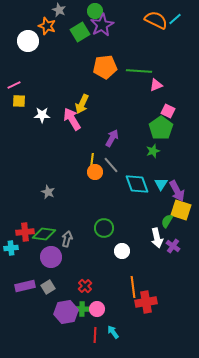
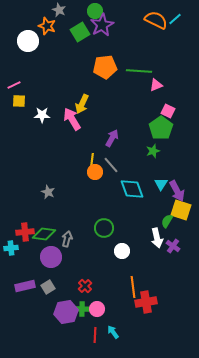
cyan diamond at (137, 184): moved 5 px left, 5 px down
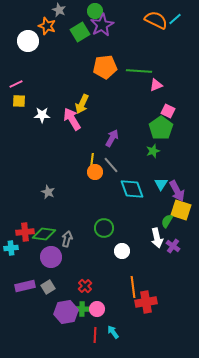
pink line at (14, 85): moved 2 px right, 1 px up
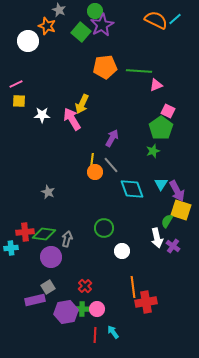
green square at (80, 32): moved 1 px right; rotated 18 degrees counterclockwise
purple rectangle at (25, 286): moved 10 px right, 14 px down
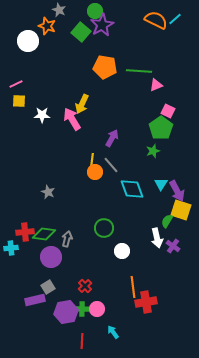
orange pentagon at (105, 67): rotated 15 degrees clockwise
red line at (95, 335): moved 13 px left, 6 px down
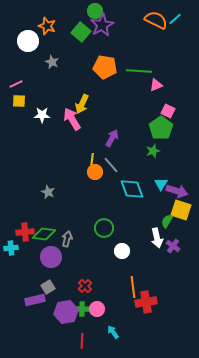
gray star at (59, 10): moved 7 px left, 52 px down
purple arrow at (177, 191): rotated 45 degrees counterclockwise
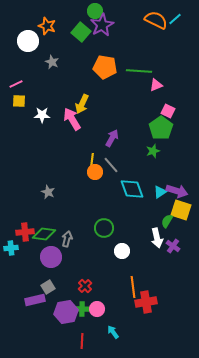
cyan triangle at (161, 184): moved 1 px left, 8 px down; rotated 24 degrees clockwise
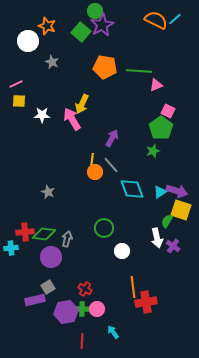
red cross at (85, 286): moved 3 px down; rotated 16 degrees counterclockwise
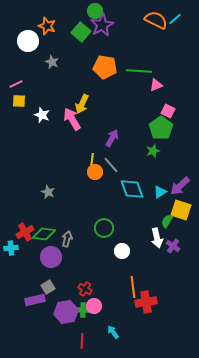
white star at (42, 115): rotated 21 degrees clockwise
purple arrow at (177, 191): moved 3 px right, 5 px up; rotated 120 degrees clockwise
red cross at (25, 232): rotated 24 degrees counterclockwise
green cross at (82, 309): moved 1 px right, 1 px down
pink circle at (97, 309): moved 3 px left, 3 px up
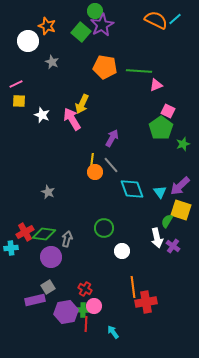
green star at (153, 151): moved 30 px right, 7 px up
cyan triangle at (160, 192): rotated 32 degrees counterclockwise
red line at (82, 341): moved 4 px right, 17 px up
